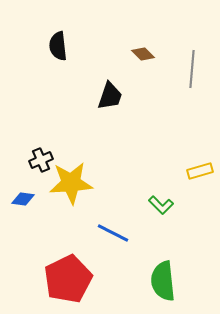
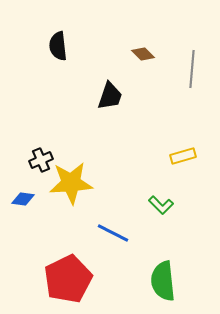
yellow rectangle: moved 17 px left, 15 px up
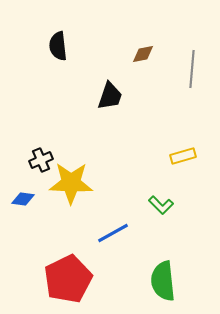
brown diamond: rotated 55 degrees counterclockwise
yellow star: rotated 6 degrees clockwise
blue line: rotated 56 degrees counterclockwise
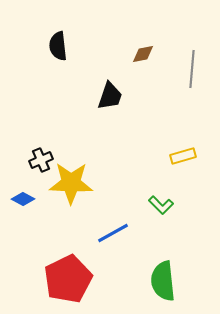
blue diamond: rotated 20 degrees clockwise
